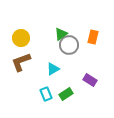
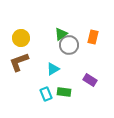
brown L-shape: moved 2 px left
green rectangle: moved 2 px left, 2 px up; rotated 40 degrees clockwise
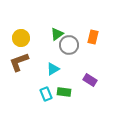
green triangle: moved 4 px left
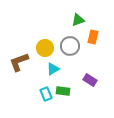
green triangle: moved 21 px right, 14 px up; rotated 16 degrees clockwise
yellow circle: moved 24 px right, 10 px down
gray circle: moved 1 px right, 1 px down
green rectangle: moved 1 px left, 1 px up
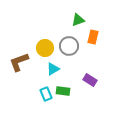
gray circle: moved 1 px left
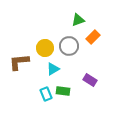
orange rectangle: rotated 32 degrees clockwise
brown L-shape: rotated 15 degrees clockwise
